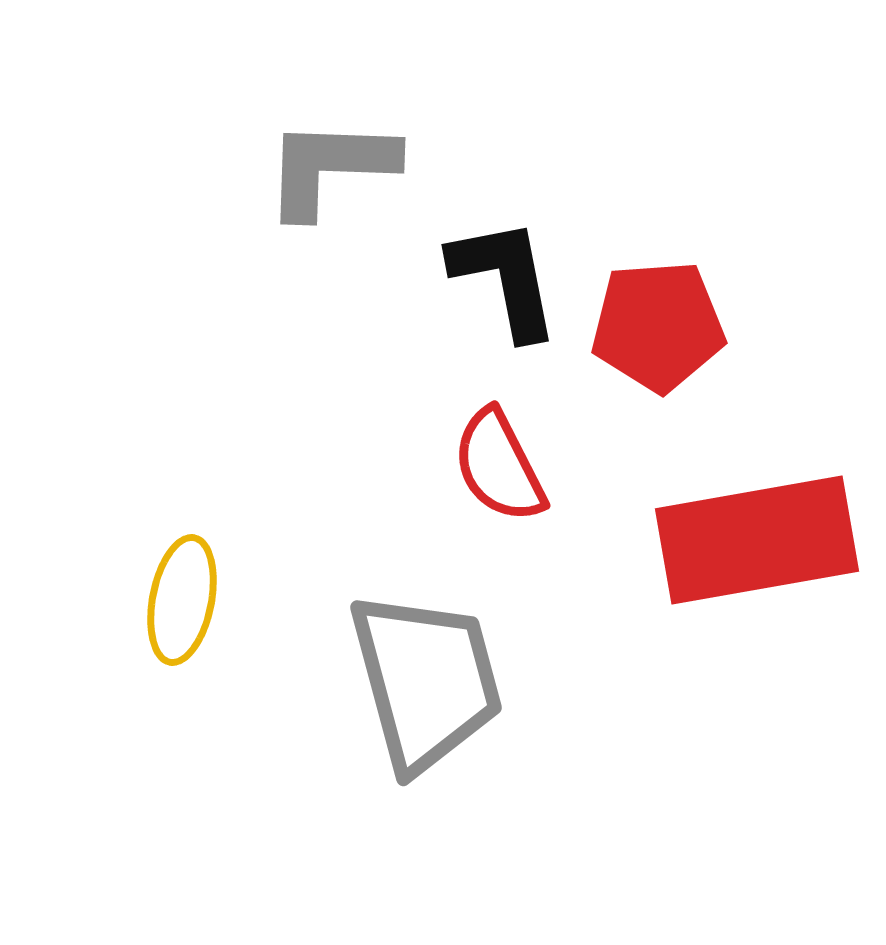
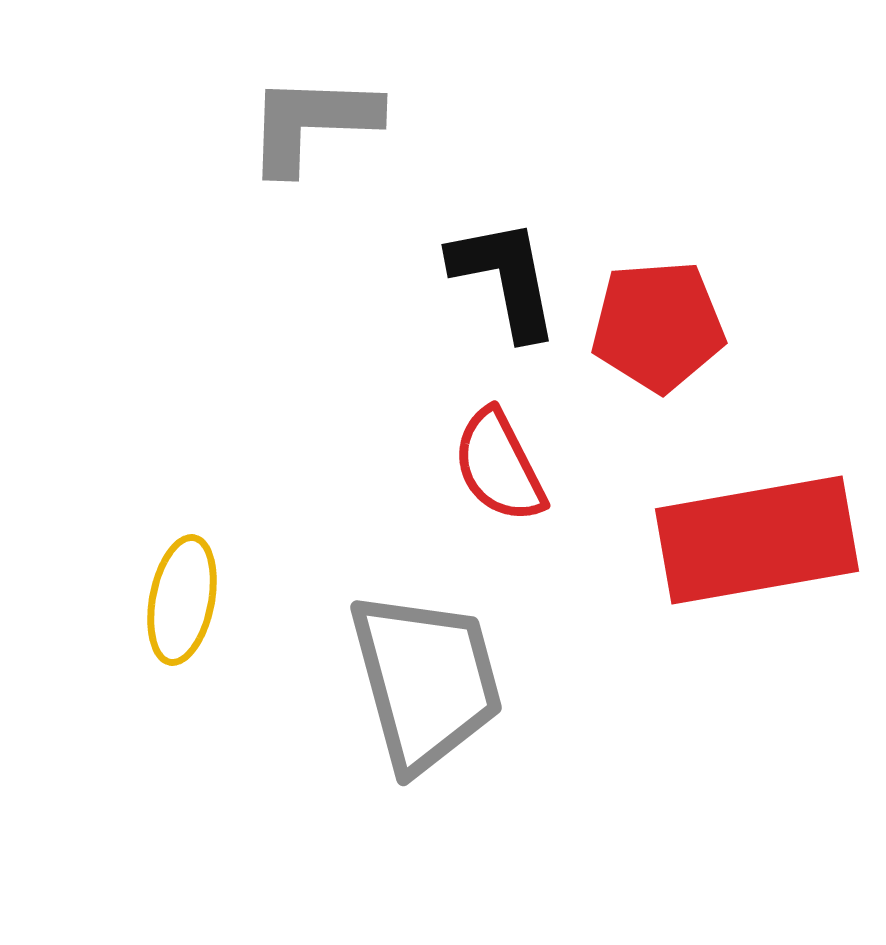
gray L-shape: moved 18 px left, 44 px up
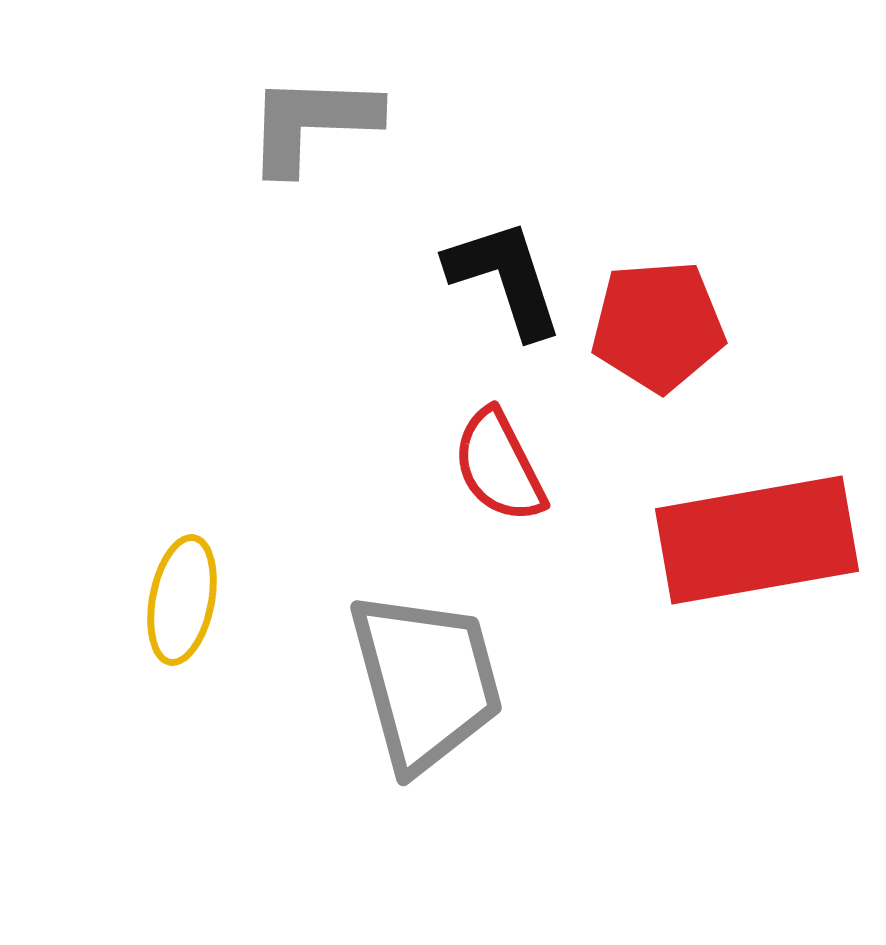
black L-shape: rotated 7 degrees counterclockwise
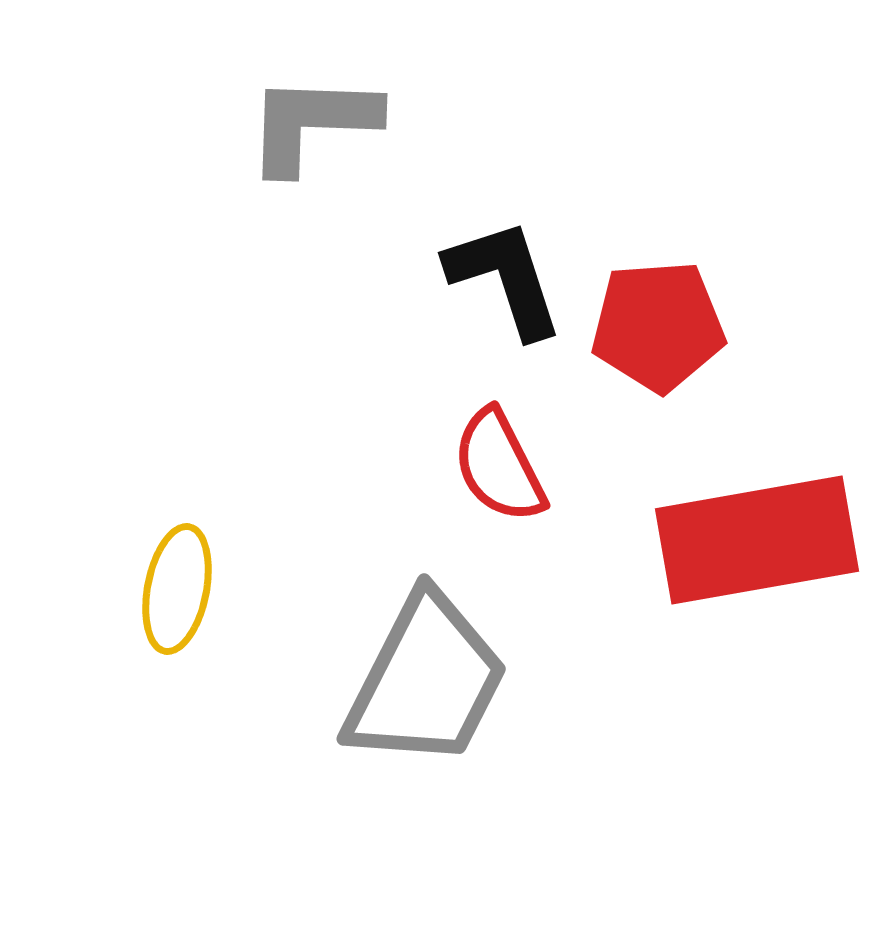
yellow ellipse: moved 5 px left, 11 px up
gray trapezoid: rotated 42 degrees clockwise
